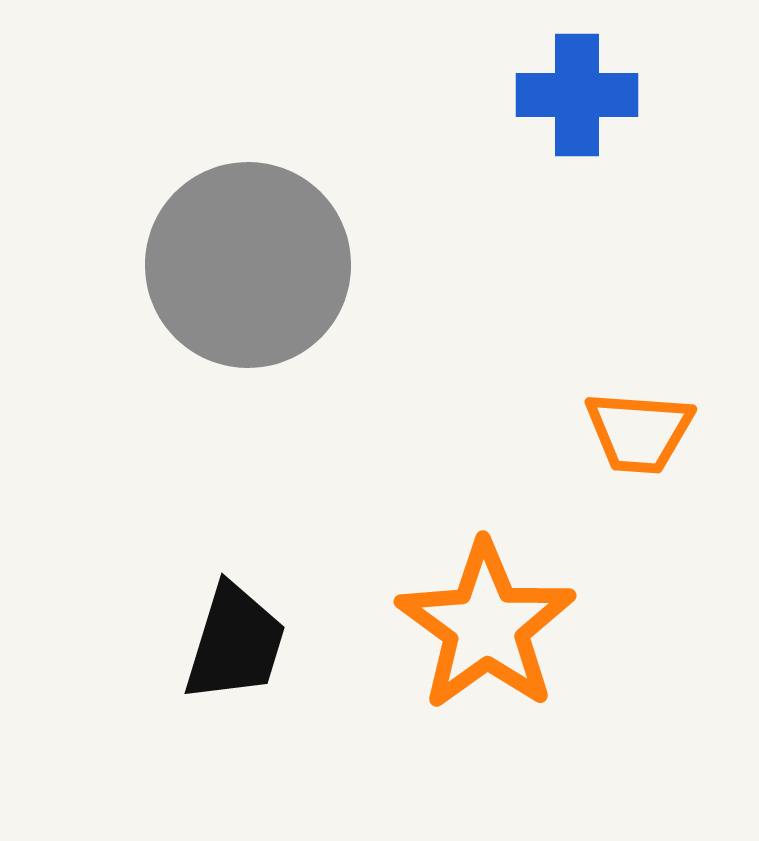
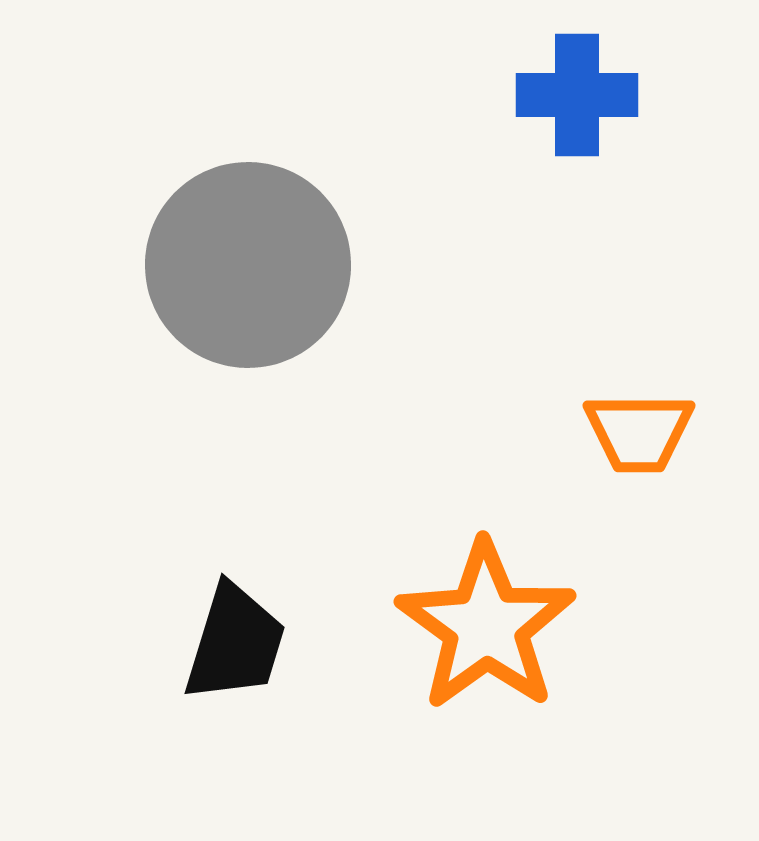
orange trapezoid: rotated 4 degrees counterclockwise
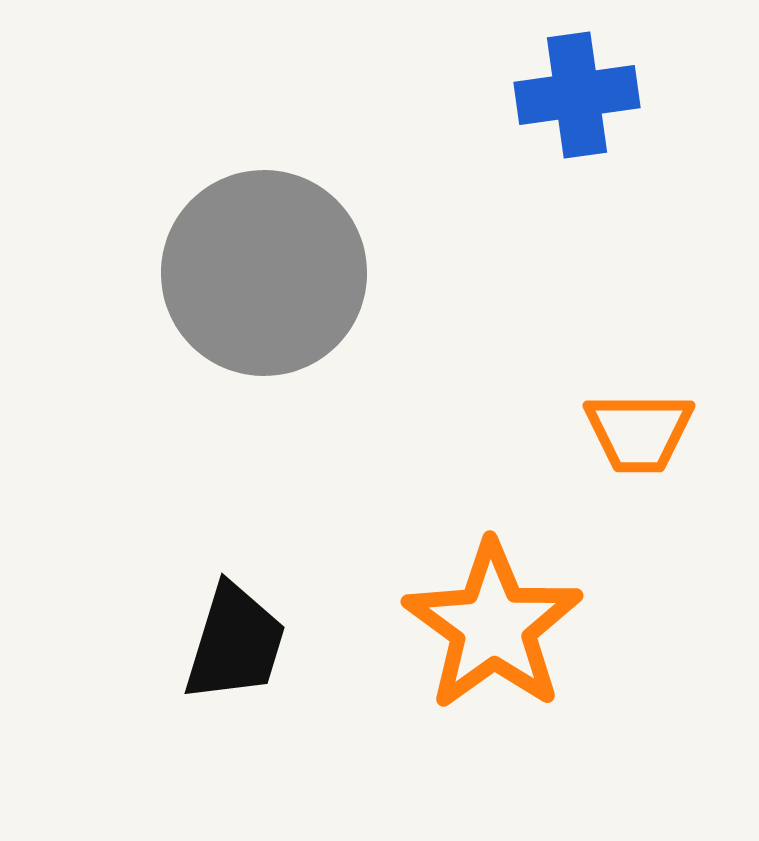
blue cross: rotated 8 degrees counterclockwise
gray circle: moved 16 px right, 8 px down
orange star: moved 7 px right
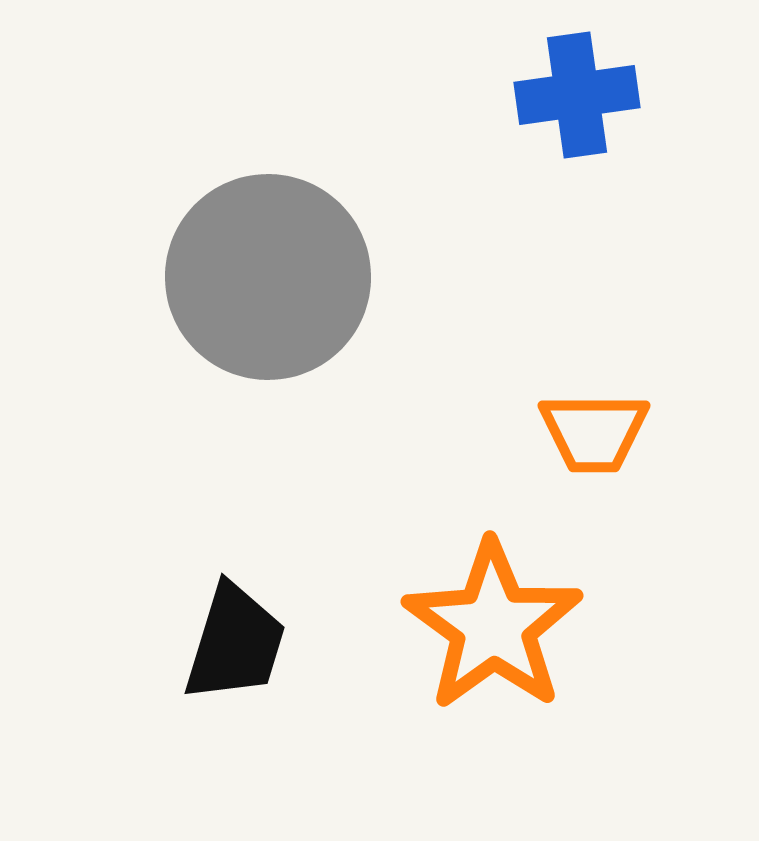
gray circle: moved 4 px right, 4 px down
orange trapezoid: moved 45 px left
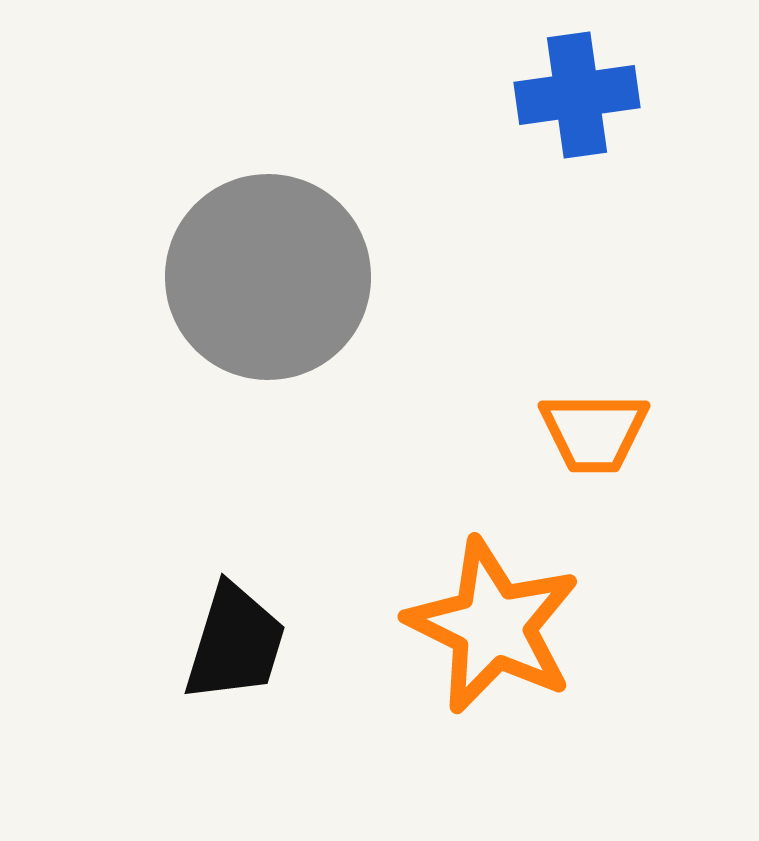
orange star: rotated 10 degrees counterclockwise
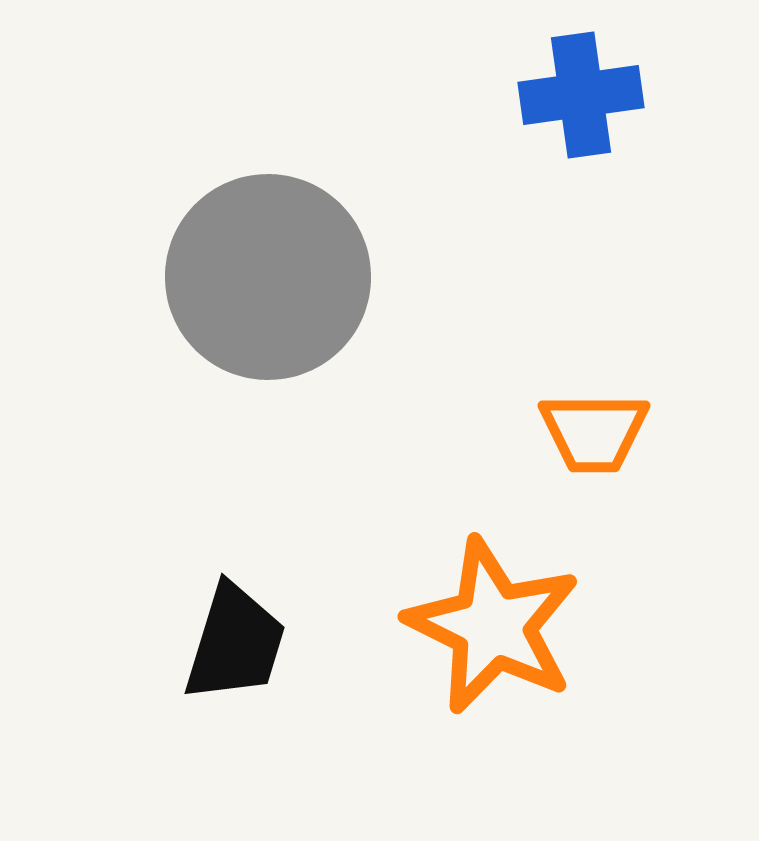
blue cross: moved 4 px right
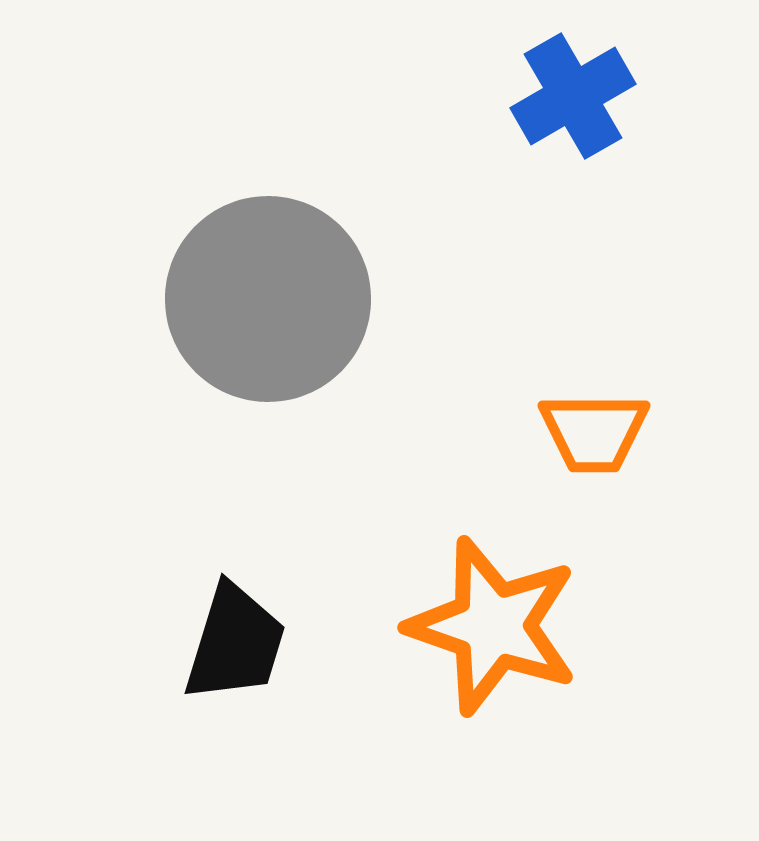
blue cross: moved 8 px left, 1 px down; rotated 22 degrees counterclockwise
gray circle: moved 22 px down
orange star: rotated 7 degrees counterclockwise
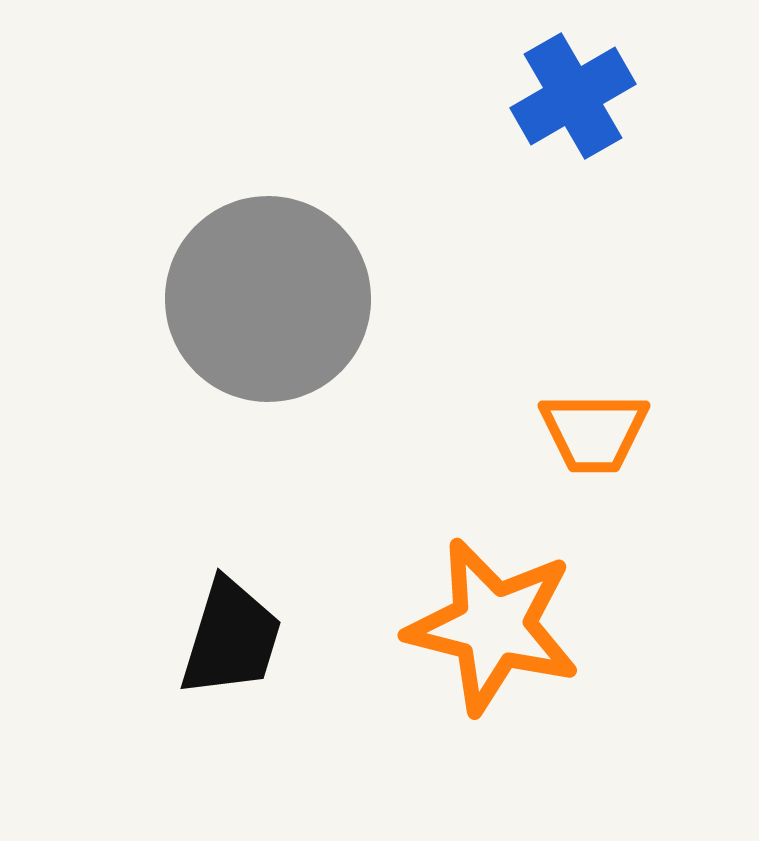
orange star: rotated 5 degrees counterclockwise
black trapezoid: moved 4 px left, 5 px up
